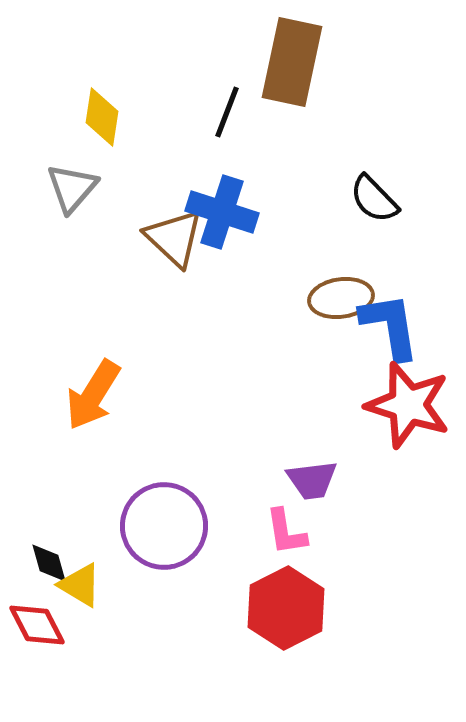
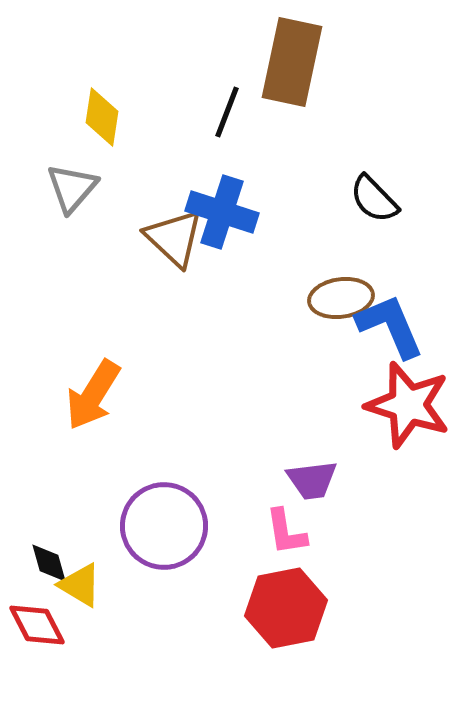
blue L-shape: rotated 14 degrees counterclockwise
red hexagon: rotated 16 degrees clockwise
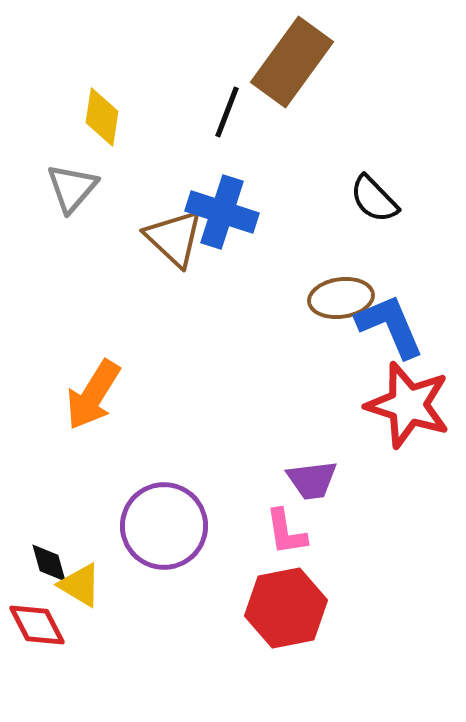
brown rectangle: rotated 24 degrees clockwise
